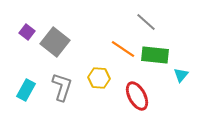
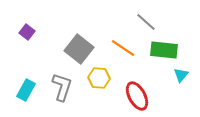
gray square: moved 24 px right, 7 px down
orange line: moved 1 px up
green rectangle: moved 9 px right, 5 px up
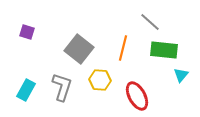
gray line: moved 4 px right
purple square: rotated 21 degrees counterclockwise
orange line: rotated 70 degrees clockwise
yellow hexagon: moved 1 px right, 2 px down
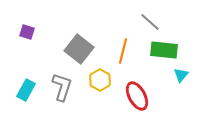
orange line: moved 3 px down
yellow hexagon: rotated 25 degrees clockwise
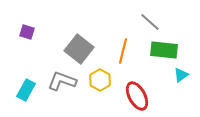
cyan triangle: rotated 14 degrees clockwise
gray L-shape: moved 6 px up; rotated 88 degrees counterclockwise
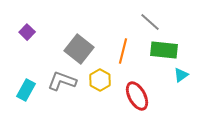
purple square: rotated 28 degrees clockwise
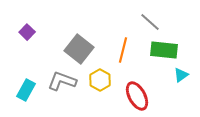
orange line: moved 1 px up
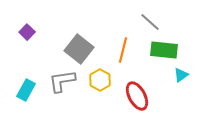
gray L-shape: rotated 28 degrees counterclockwise
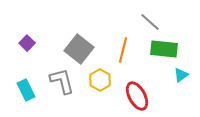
purple square: moved 11 px down
green rectangle: moved 1 px up
gray L-shape: rotated 84 degrees clockwise
cyan rectangle: rotated 55 degrees counterclockwise
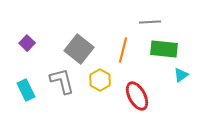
gray line: rotated 45 degrees counterclockwise
